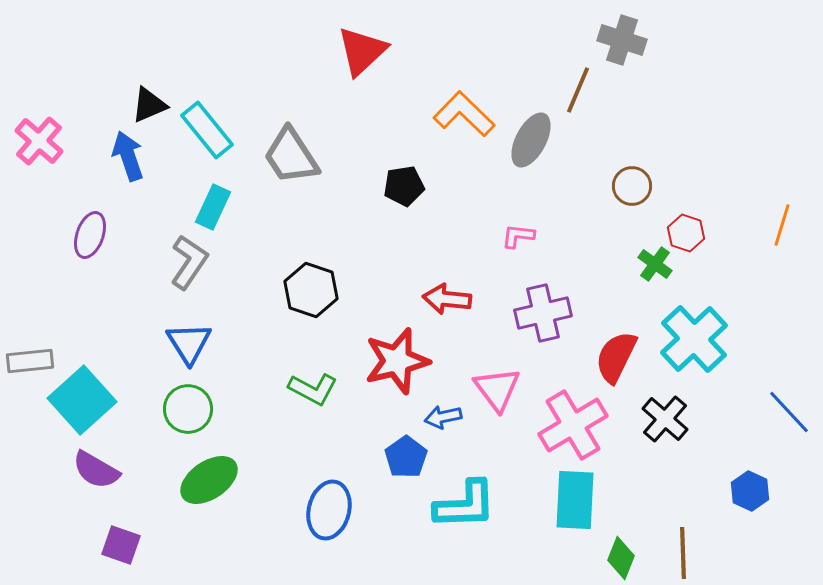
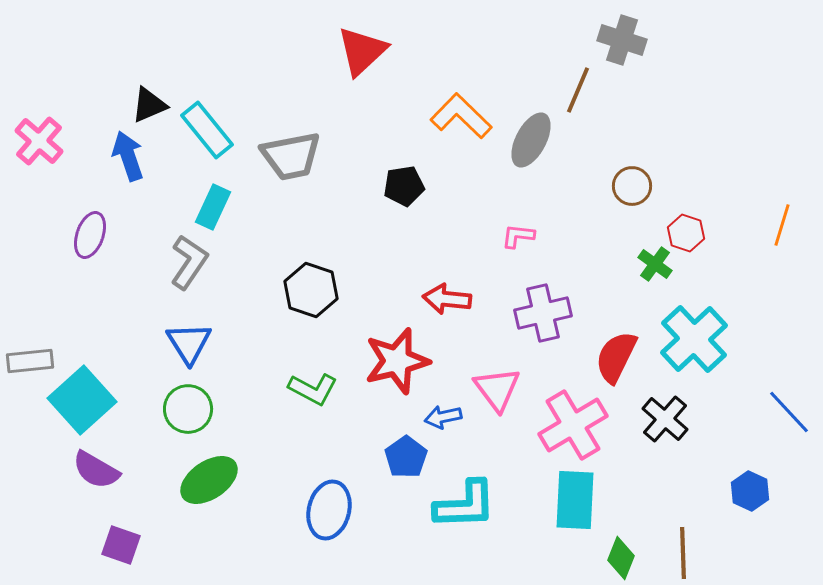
orange L-shape at (464, 114): moved 3 px left, 2 px down
gray trapezoid at (291, 156): rotated 68 degrees counterclockwise
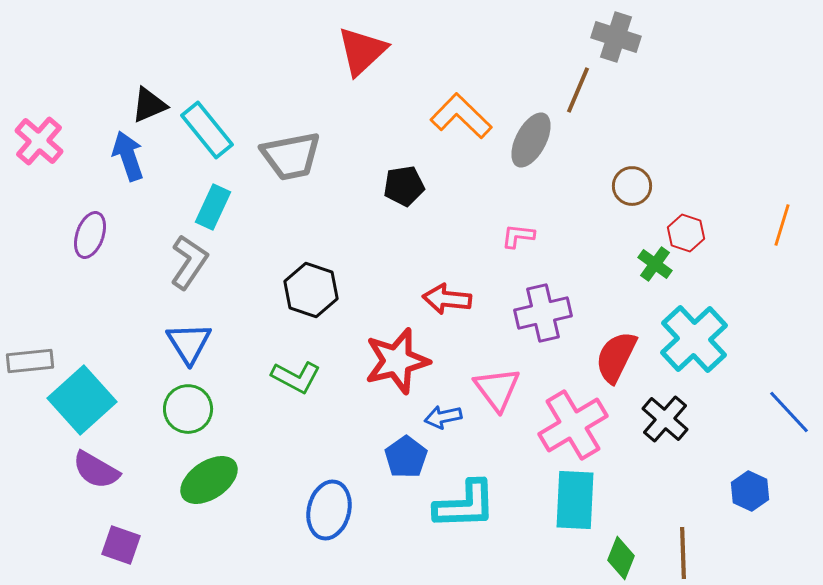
gray cross at (622, 40): moved 6 px left, 3 px up
green L-shape at (313, 389): moved 17 px left, 12 px up
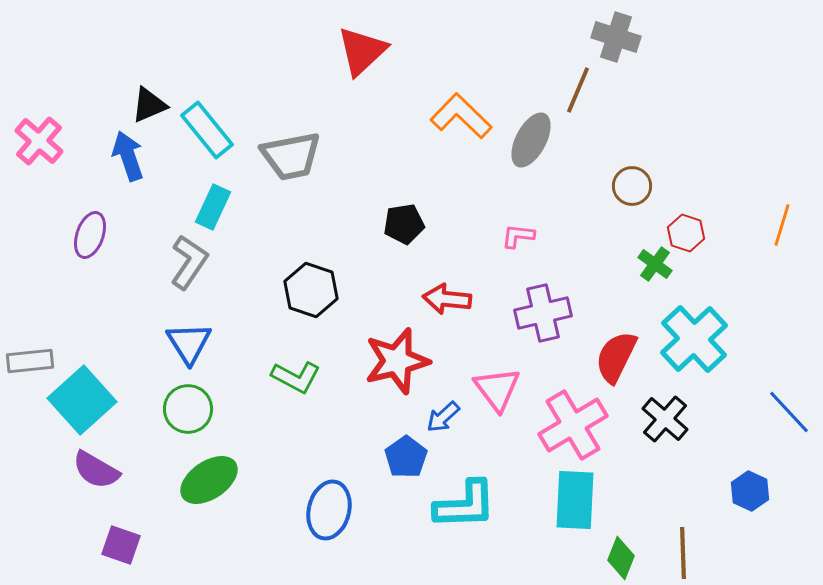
black pentagon at (404, 186): moved 38 px down
blue arrow at (443, 417): rotated 30 degrees counterclockwise
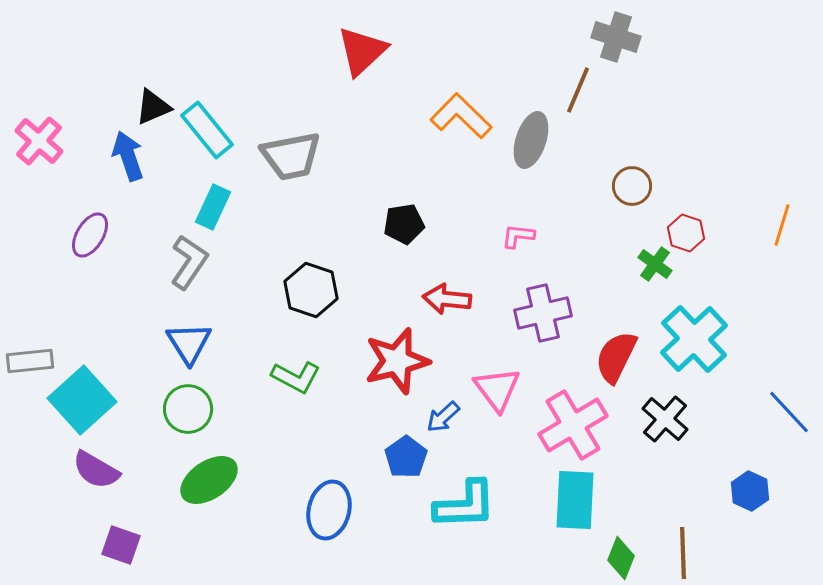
black triangle at (149, 105): moved 4 px right, 2 px down
gray ellipse at (531, 140): rotated 10 degrees counterclockwise
purple ellipse at (90, 235): rotated 12 degrees clockwise
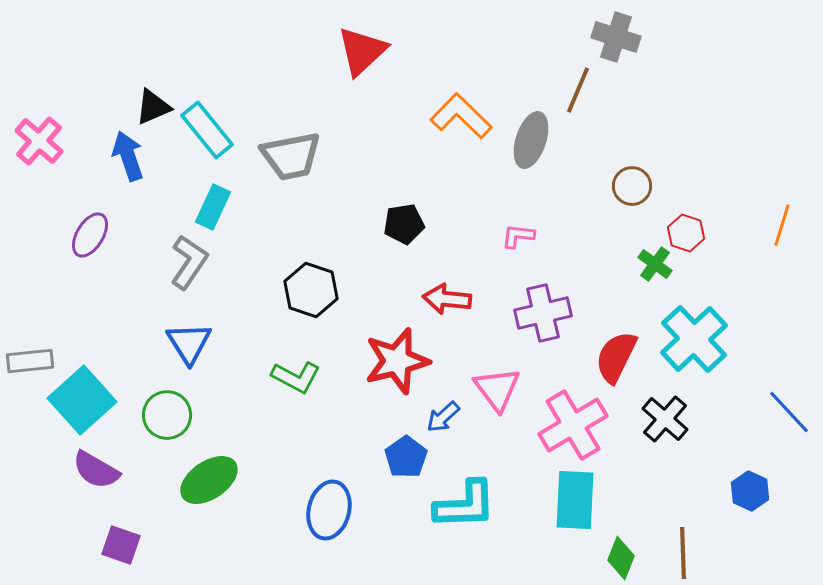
green circle at (188, 409): moved 21 px left, 6 px down
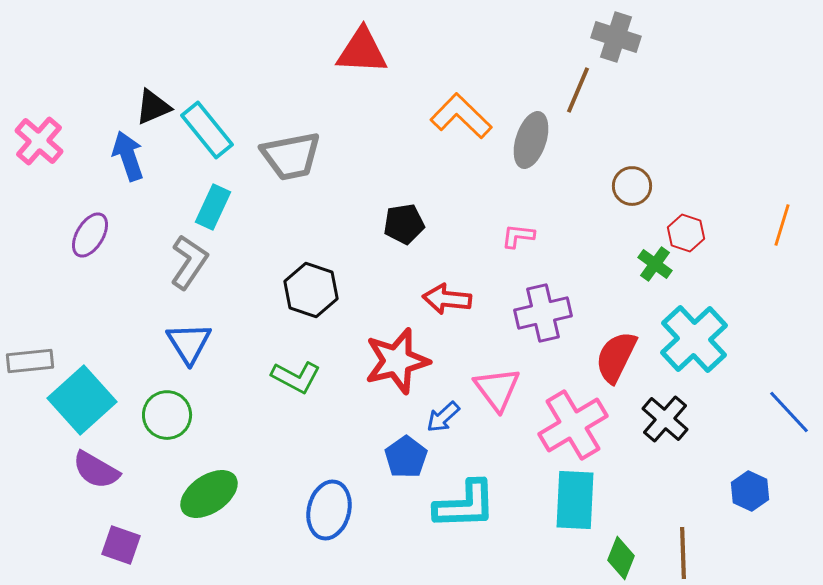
red triangle at (362, 51): rotated 46 degrees clockwise
green ellipse at (209, 480): moved 14 px down
